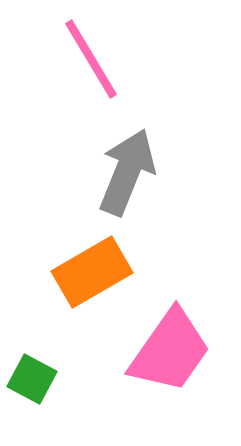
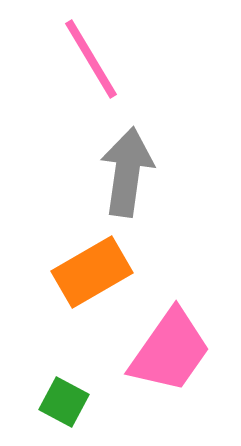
gray arrow: rotated 14 degrees counterclockwise
green square: moved 32 px right, 23 px down
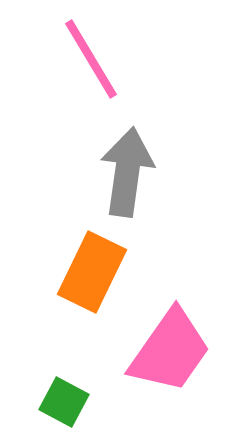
orange rectangle: rotated 34 degrees counterclockwise
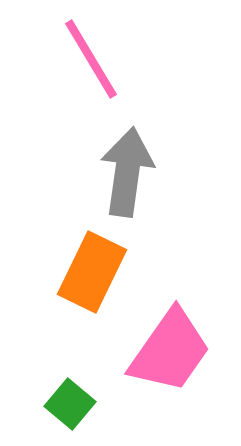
green square: moved 6 px right, 2 px down; rotated 12 degrees clockwise
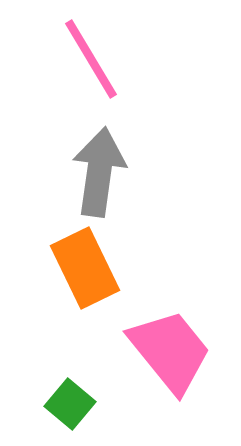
gray arrow: moved 28 px left
orange rectangle: moved 7 px left, 4 px up; rotated 52 degrees counterclockwise
pink trapezoid: rotated 74 degrees counterclockwise
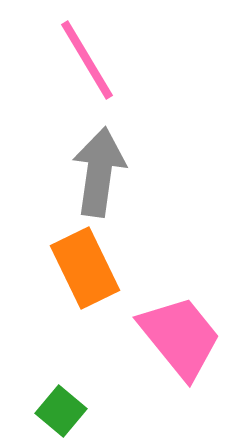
pink line: moved 4 px left, 1 px down
pink trapezoid: moved 10 px right, 14 px up
green square: moved 9 px left, 7 px down
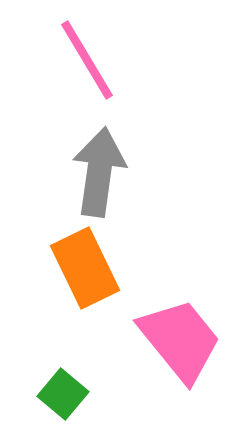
pink trapezoid: moved 3 px down
green square: moved 2 px right, 17 px up
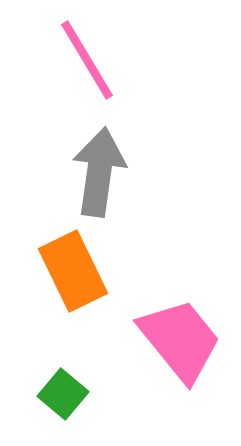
orange rectangle: moved 12 px left, 3 px down
